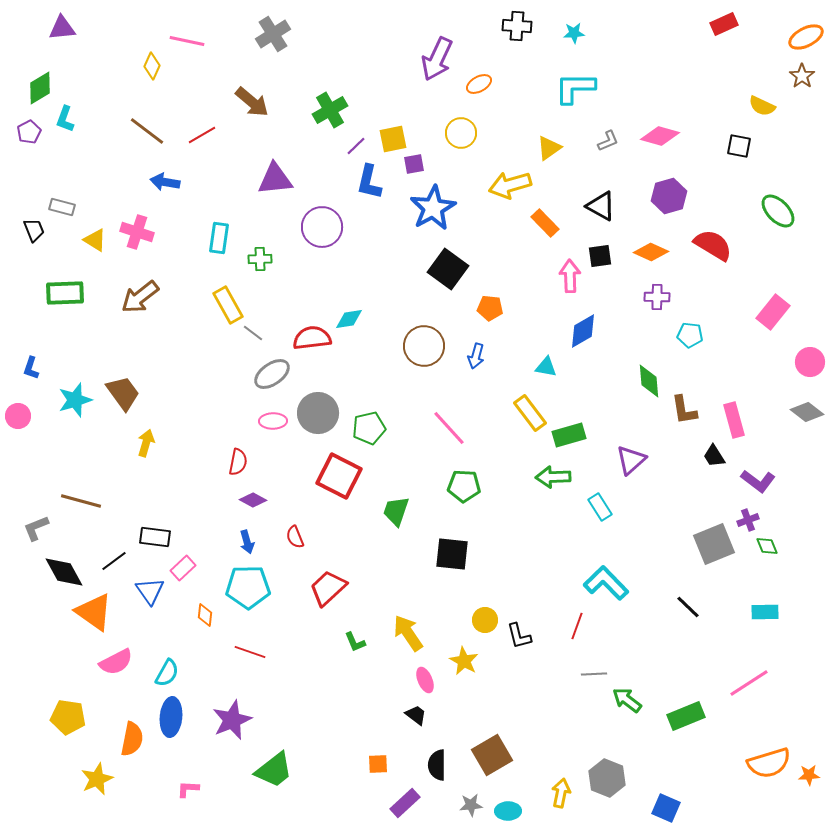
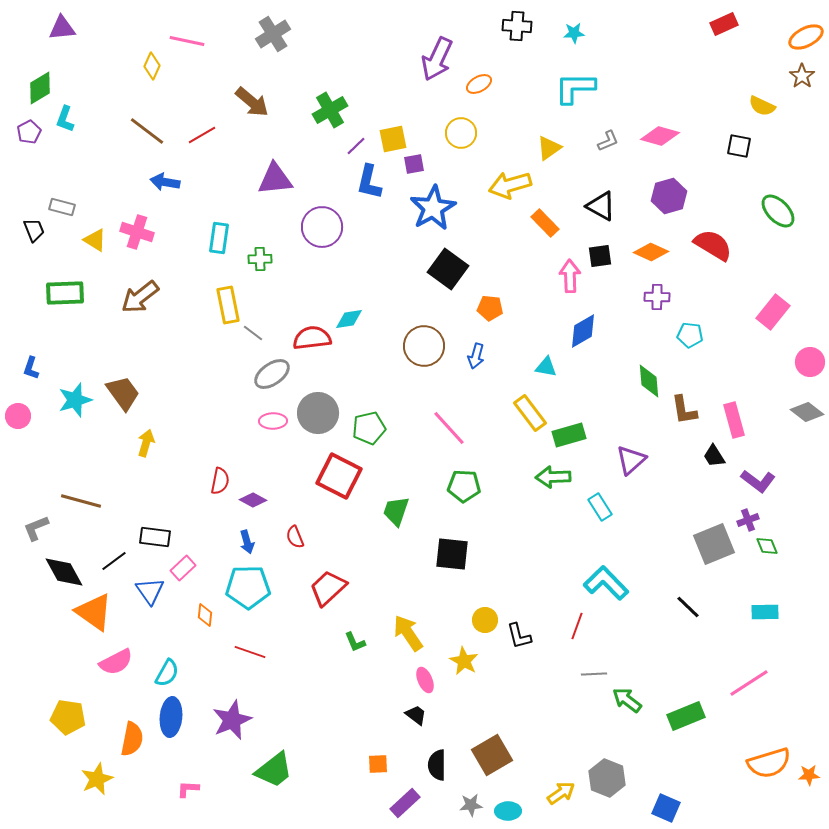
yellow rectangle at (228, 305): rotated 18 degrees clockwise
red semicircle at (238, 462): moved 18 px left, 19 px down
yellow arrow at (561, 793): rotated 44 degrees clockwise
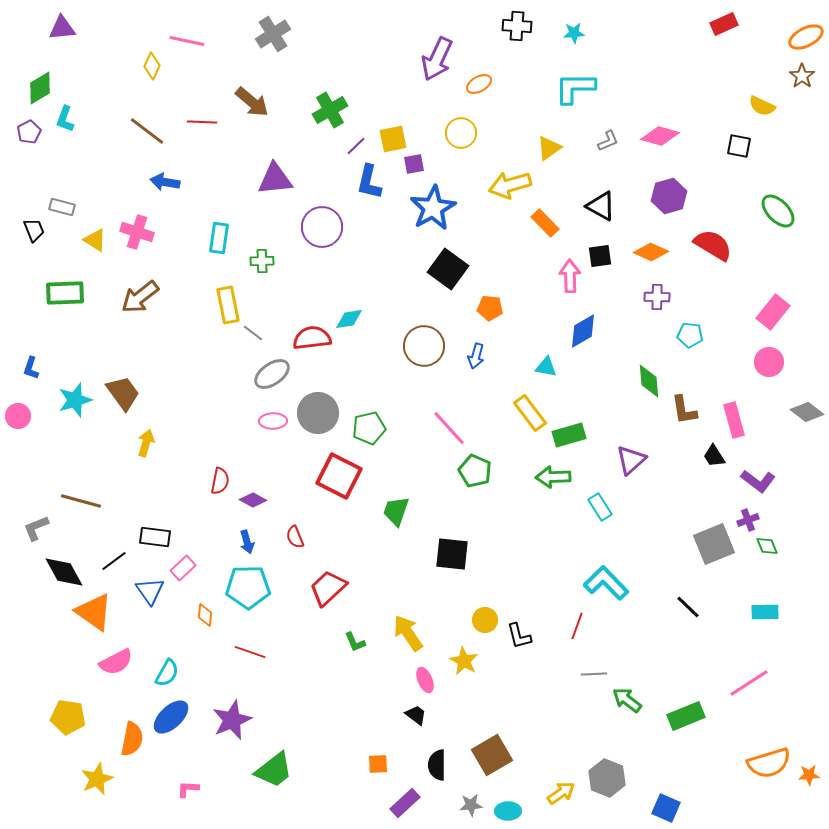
red line at (202, 135): moved 13 px up; rotated 32 degrees clockwise
green cross at (260, 259): moved 2 px right, 2 px down
pink circle at (810, 362): moved 41 px left
green pentagon at (464, 486): moved 11 px right, 15 px up; rotated 20 degrees clockwise
blue ellipse at (171, 717): rotated 42 degrees clockwise
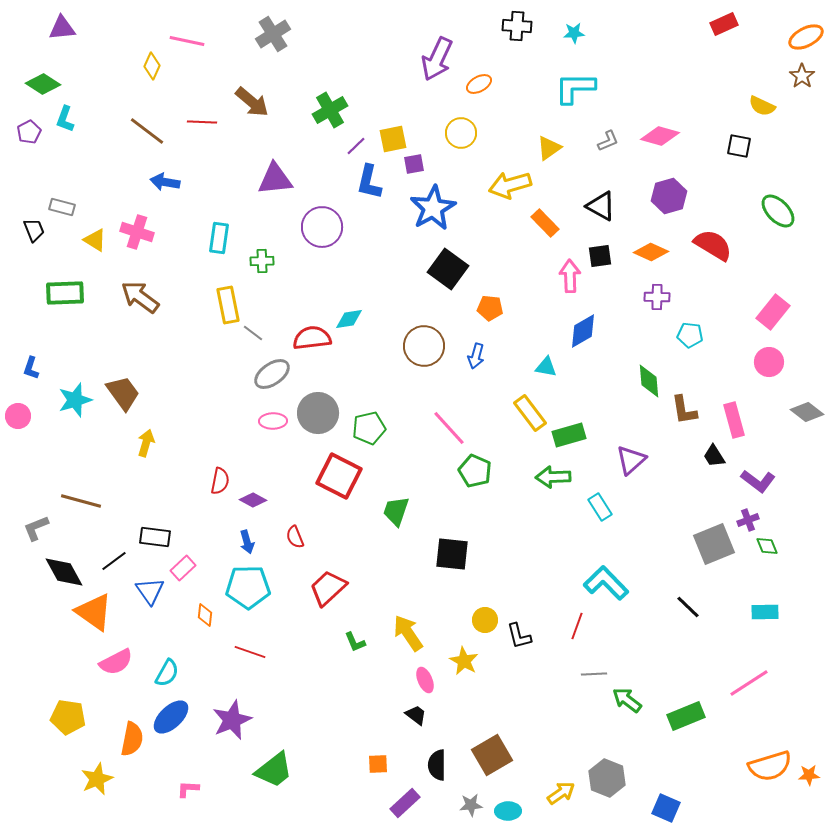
green diamond at (40, 88): moved 3 px right, 4 px up; rotated 64 degrees clockwise
brown arrow at (140, 297): rotated 75 degrees clockwise
orange semicircle at (769, 763): moved 1 px right, 3 px down
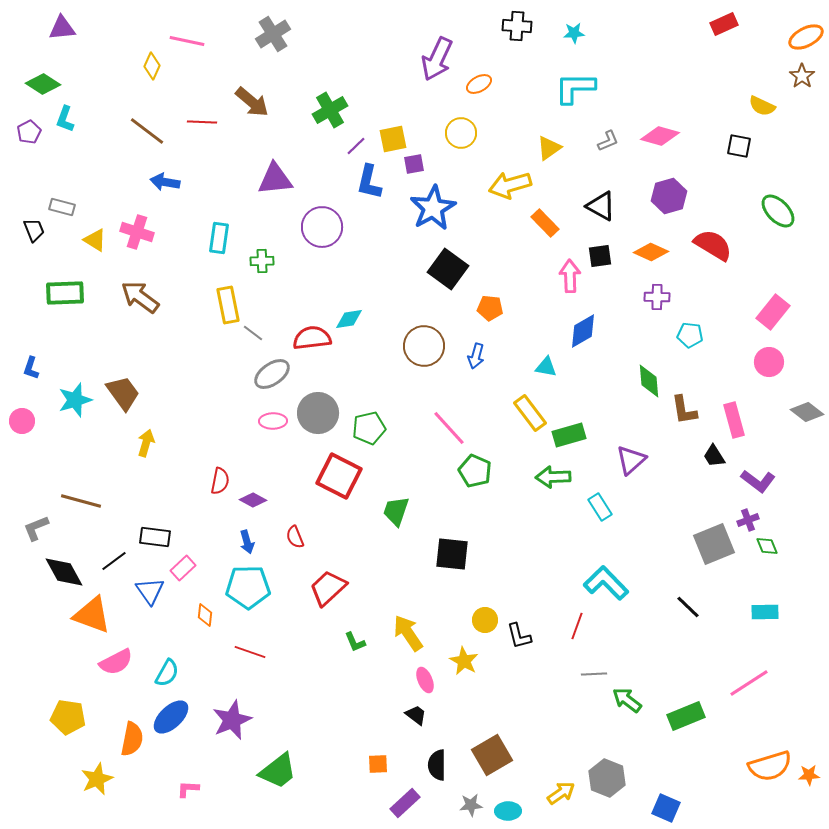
pink circle at (18, 416): moved 4 px right, 5 px down
orange triangle at (94, 612): moved 2 px left, 3 px down; rotated 15 degrees counterclockwise
green trapezoid at (274, 770): moved 4 px right, 1 px down
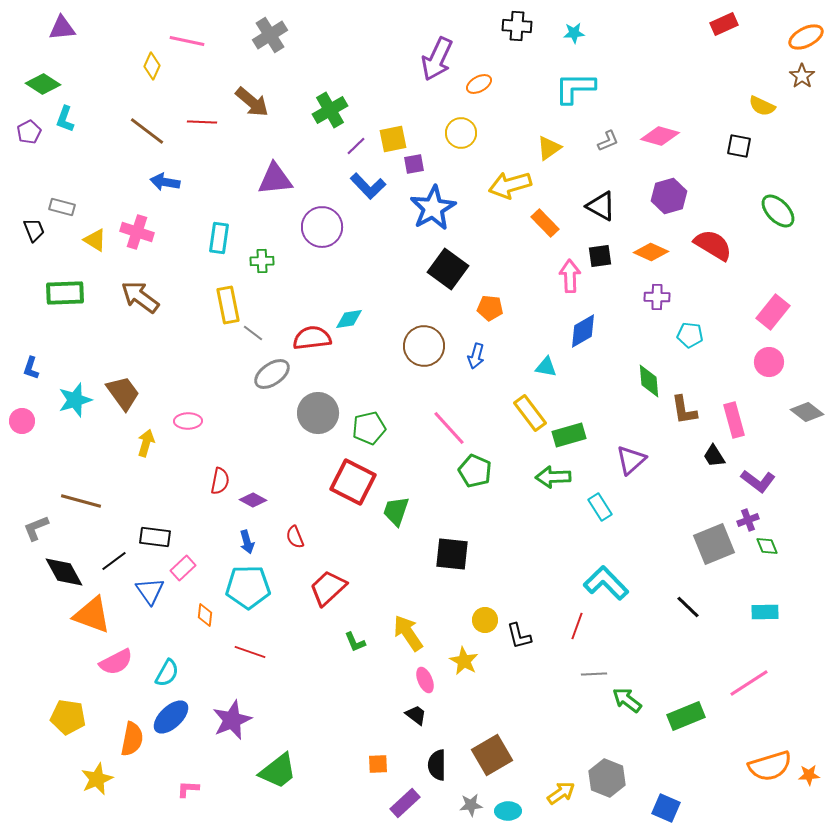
gray cross at (273, 34): moved 3 px left, 1 px down
blue L-shape at (369, 182): moved 1 px left, 4 px down; rotated 57 degrees counterclockwise
pink ellipse at (273, 421): moved 85 px left
red square at (339, 476): moved 14 px right, 6 px down
